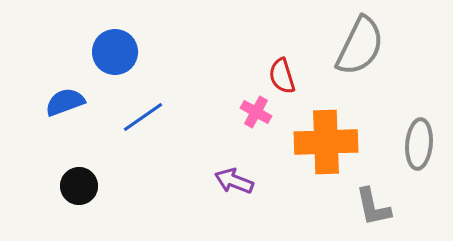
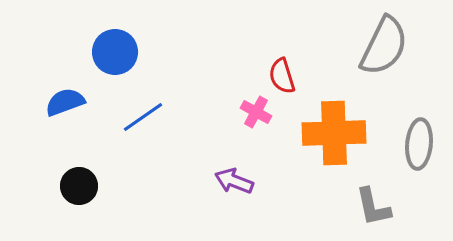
gray semicircle: moved 24 px right
orange cross: moved 8 px right, 9 px up
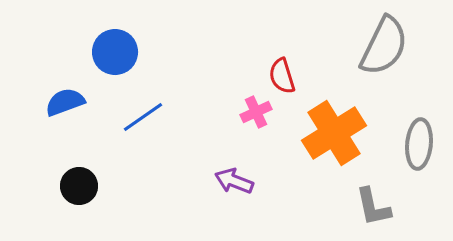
pink cross: rotated 36 degrees clockwise
orange cross: rotated 30 degrees counterclockwise
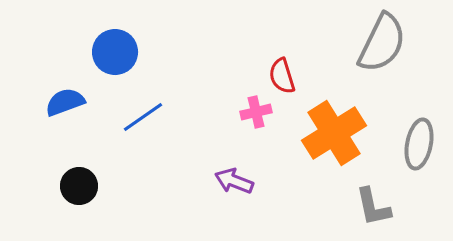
gray semicircle: moved 2 px left, 3 px up
pink cross: rotated 12 degrees clockwise
gray ellipse: rotated 6 degrees clockwise
